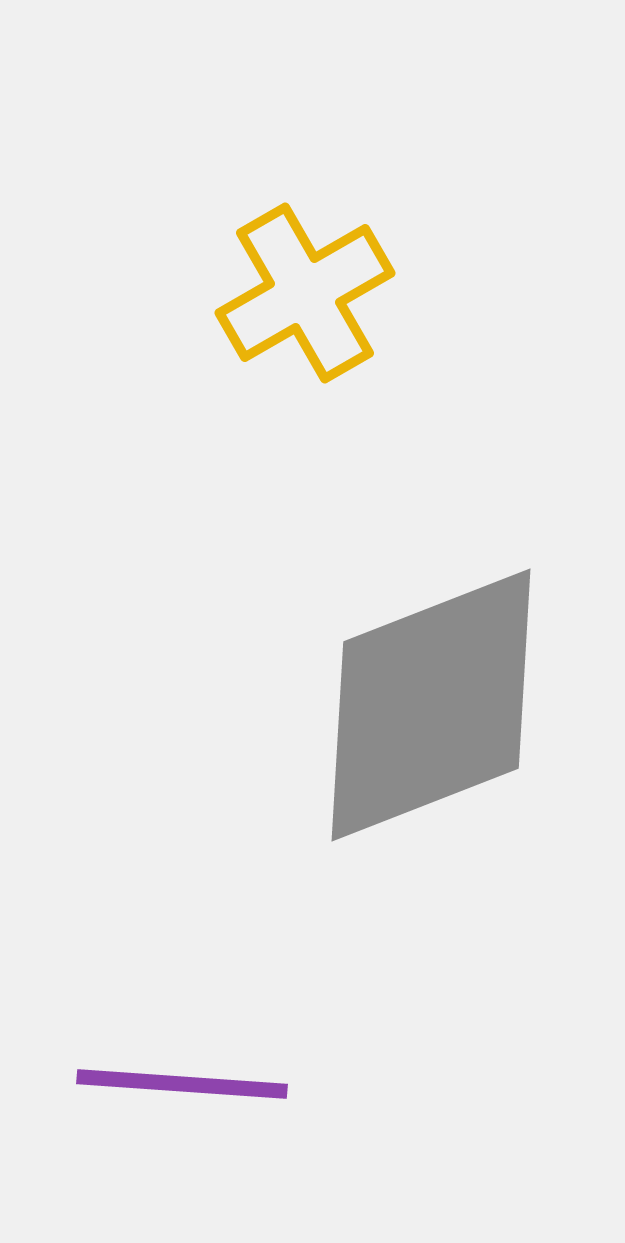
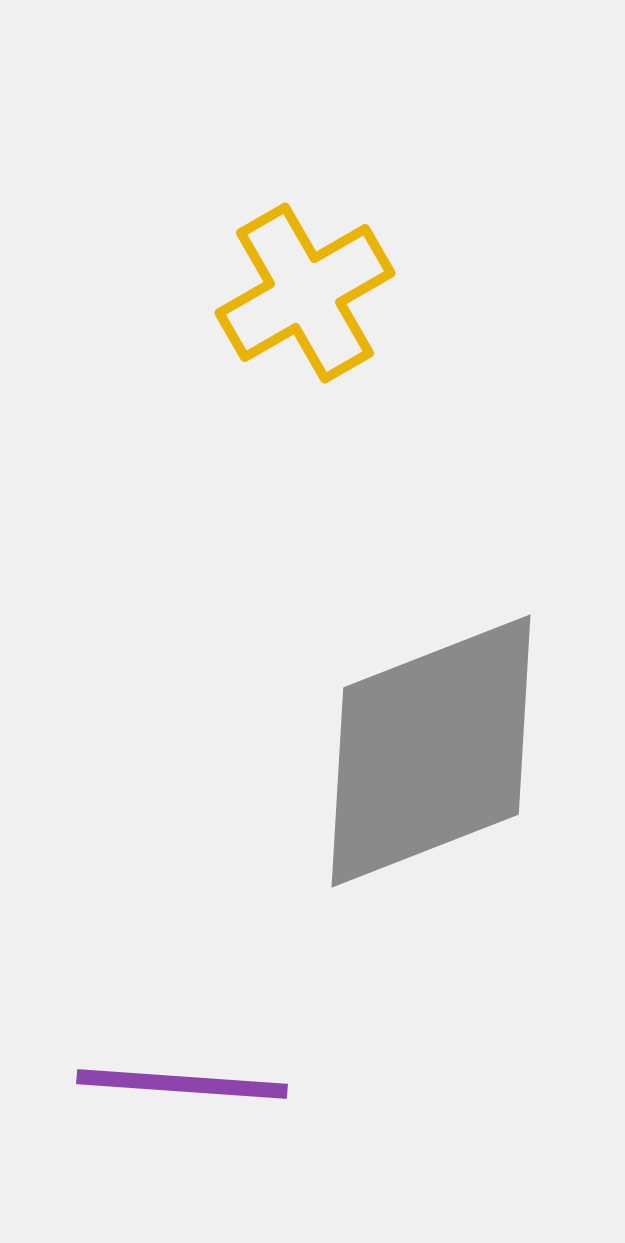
gray diamond: moved 46 px down
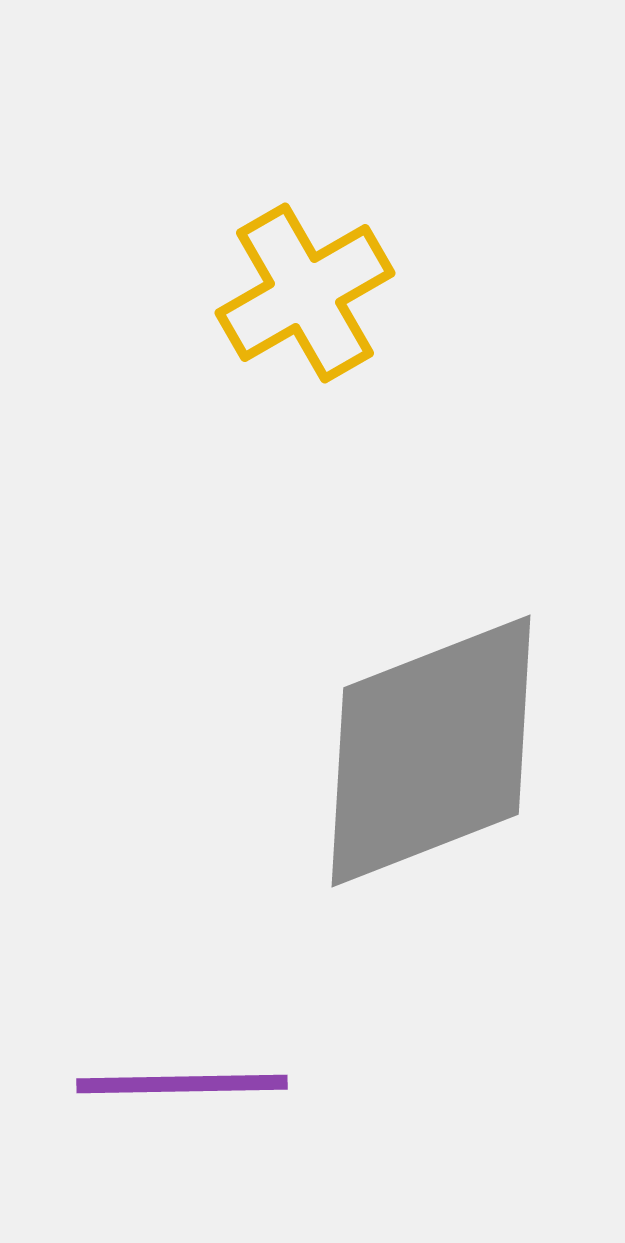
purple line: rotated 5 degrees counterclockwise
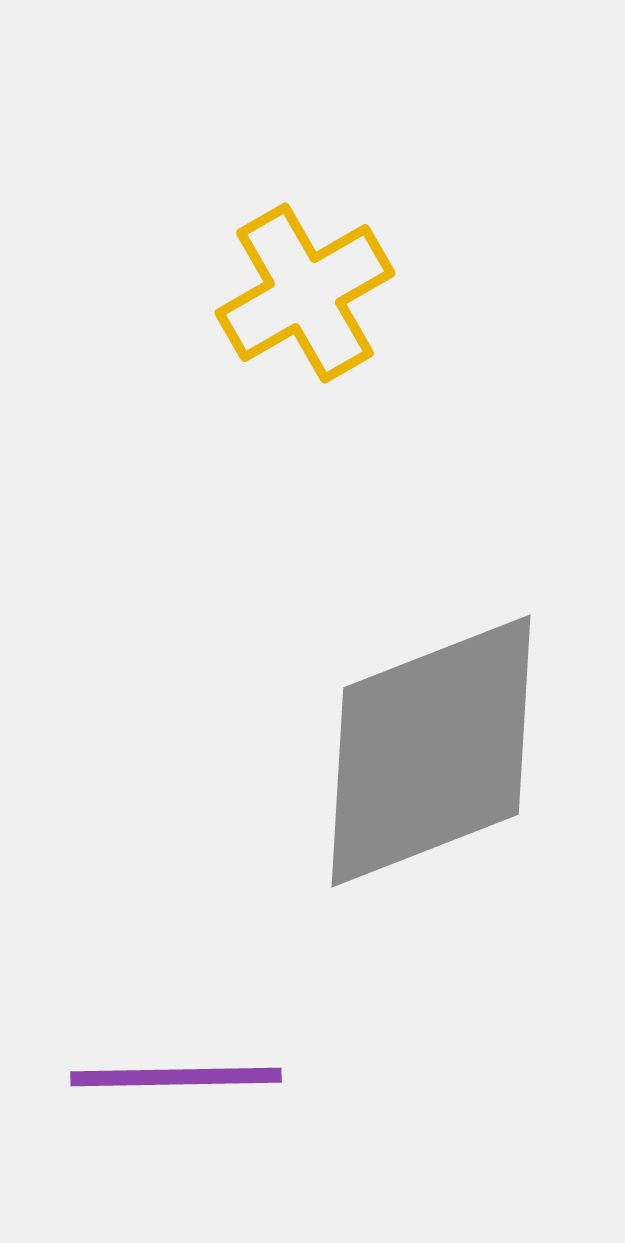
purple line: moved 6 px left, 7 px up
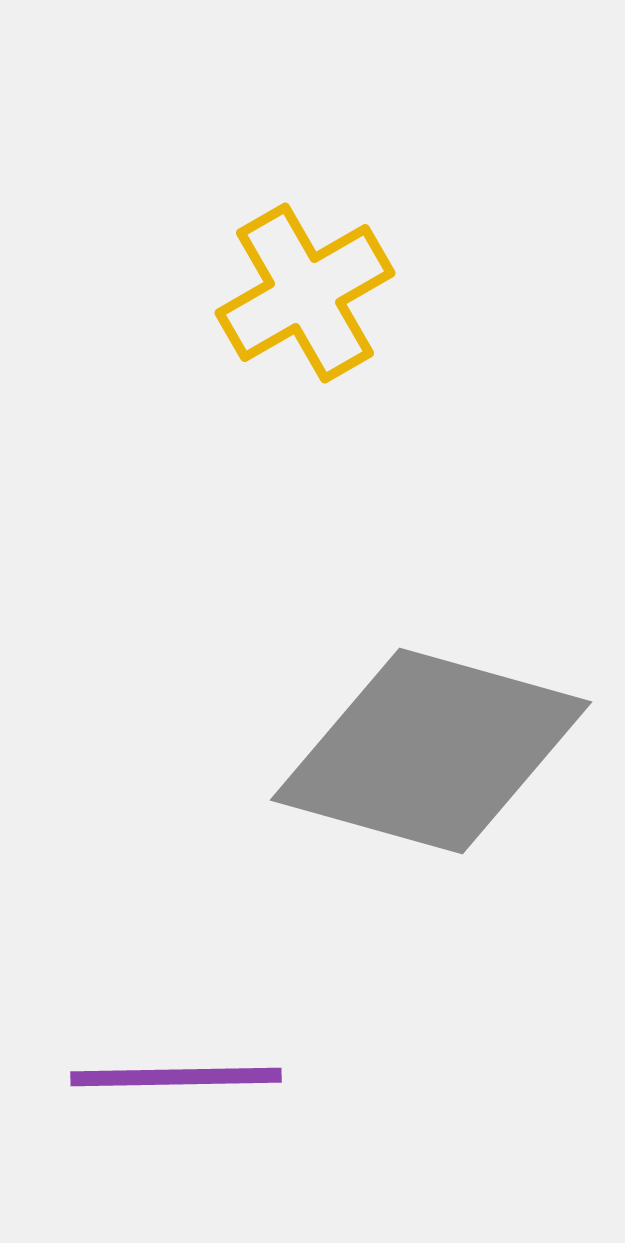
gray diamond: rotated 37 degrees clockwise
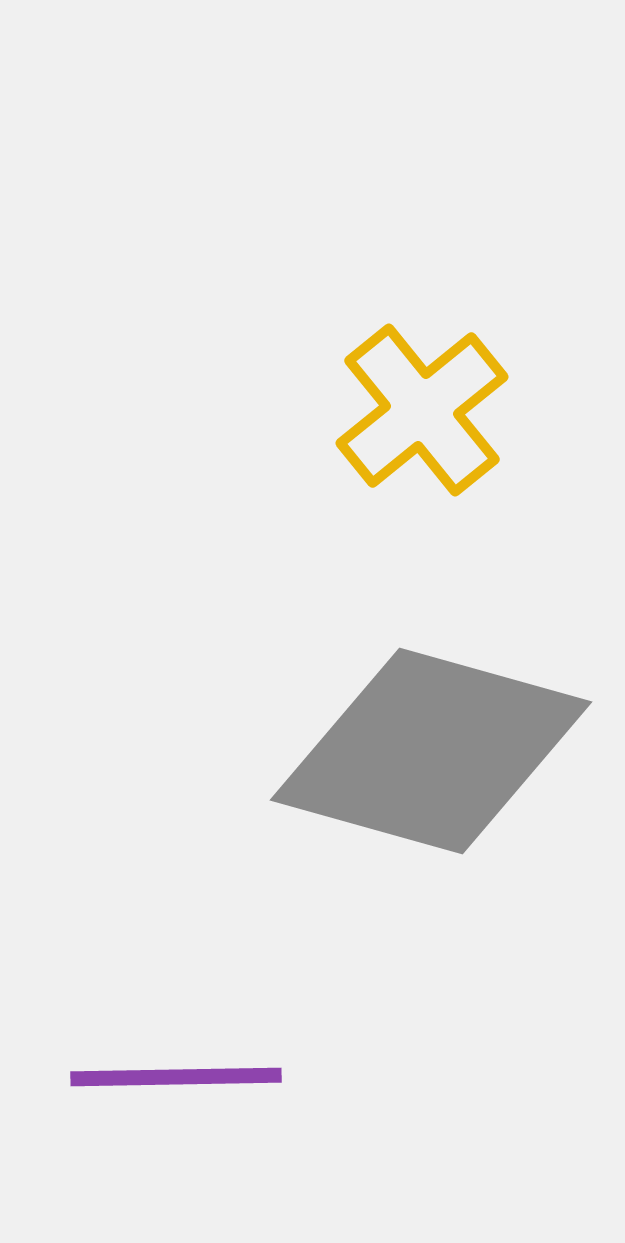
yellow cross: moved 117 px right, 117 px down; rotated 9 degrees counterclockwise
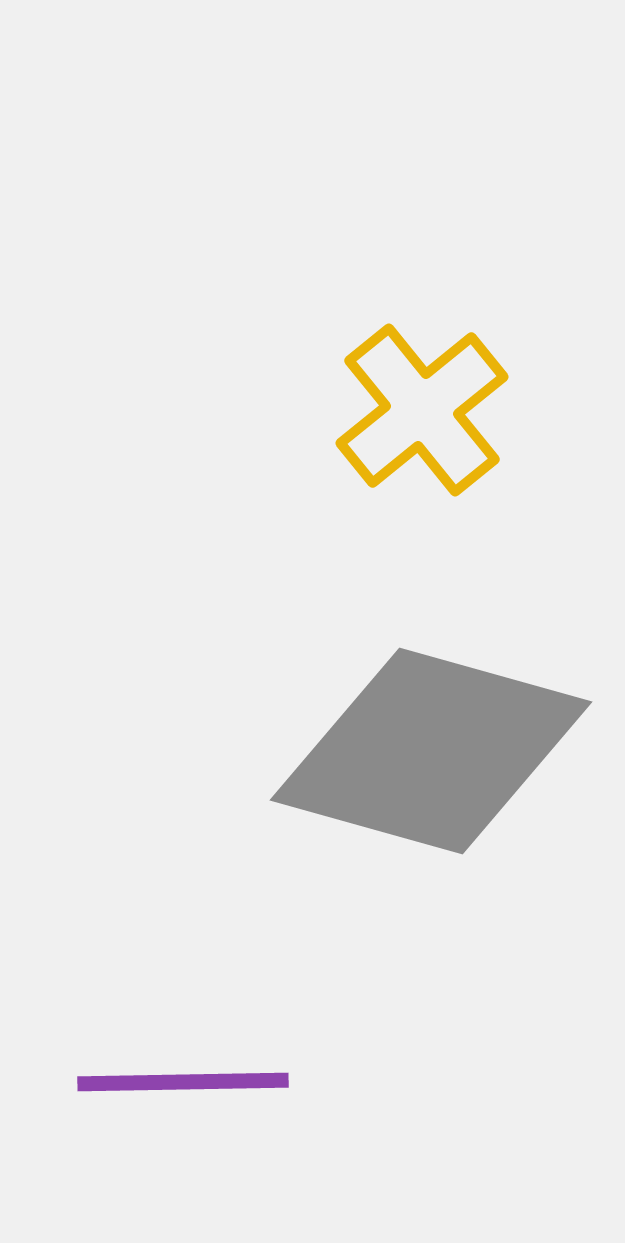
purple line: moved 7 px right, 5 px down
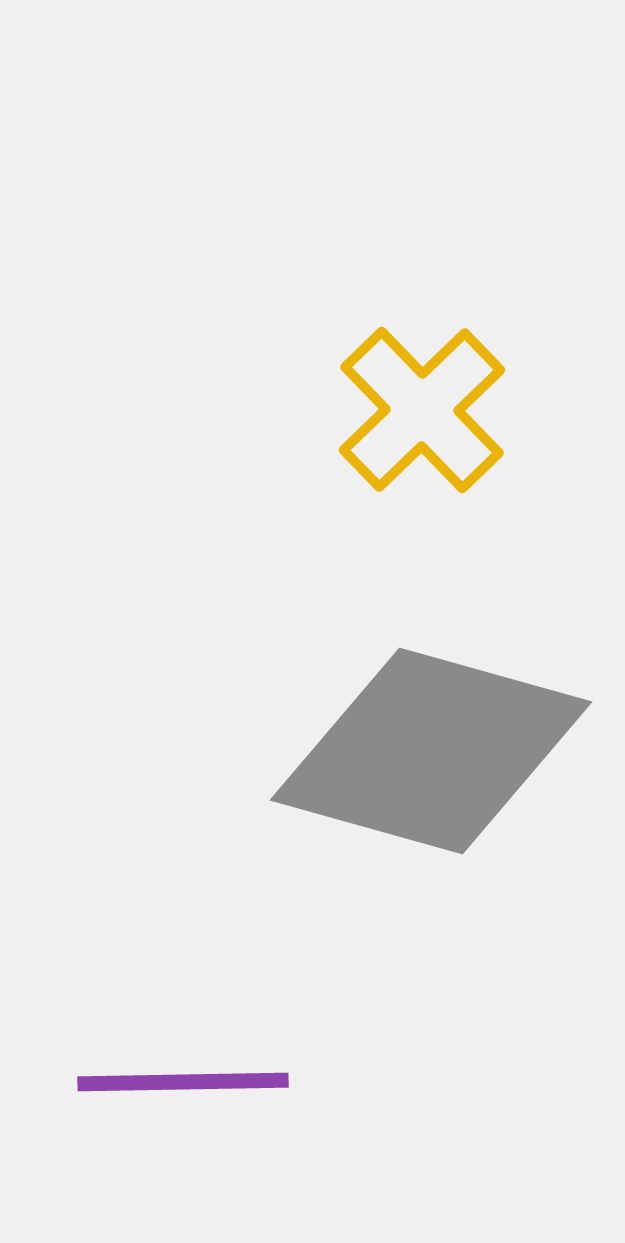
yellow cross: rotated 5 degrees counterclockwise
